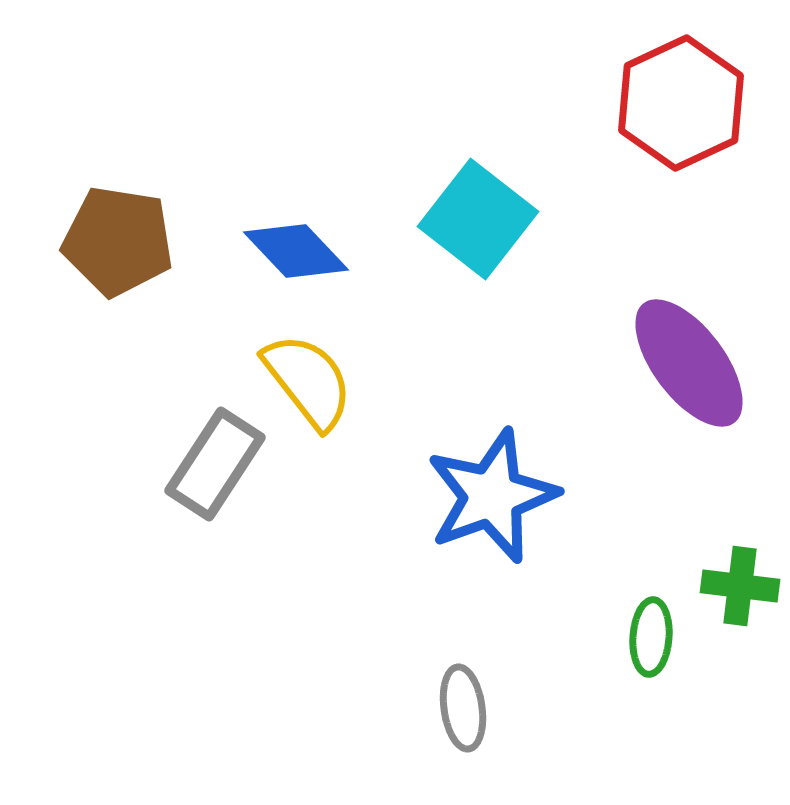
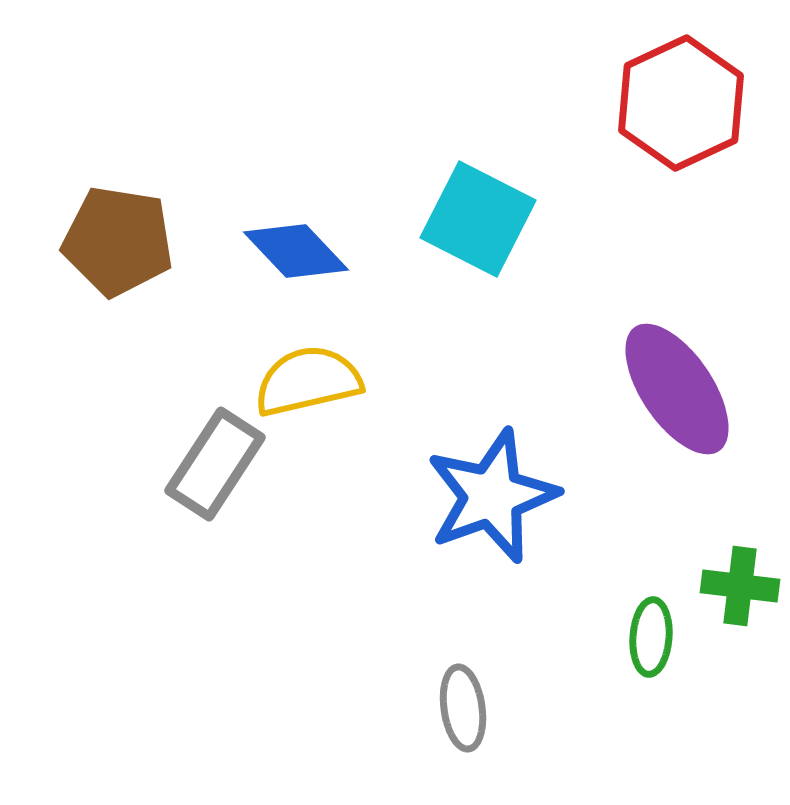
cyan square: rotated 11 degrees counterclockwise
purple ellipse: moved 12 px left, 26 px down; rotated 3 degrees clockwise
yellow semicircle: rotated 65 degrees counterclockwise
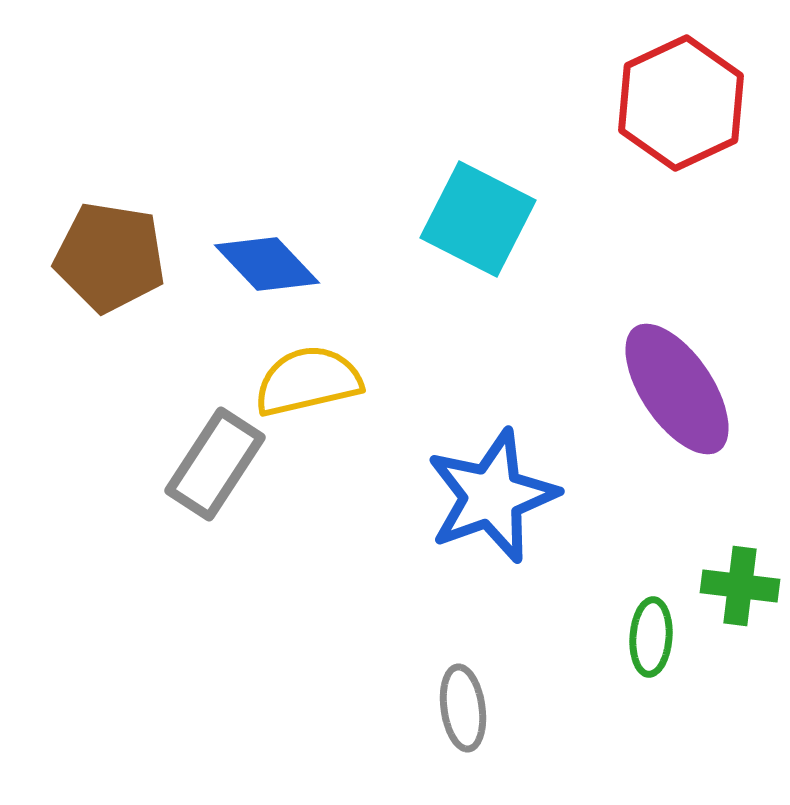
brown pentagon: moved 8 px left, 16 px down
blue diamond: moved 29 px left, 13 px down
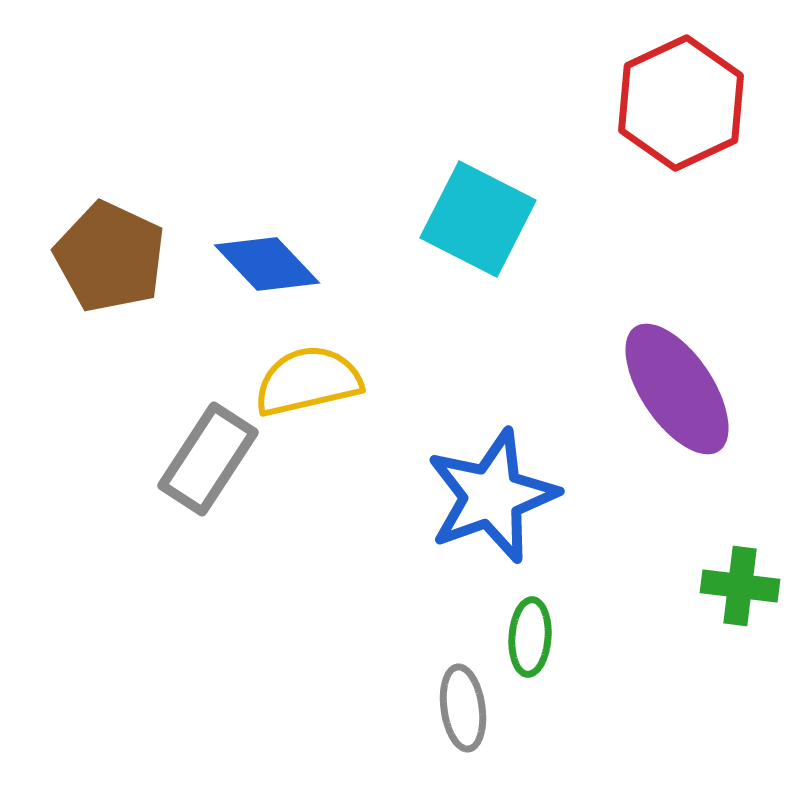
brown pentagon: rotated 16 degrees clockwise
gray rectangle: moved 7 px left, 5 px up
green ellipse: moved 121 px left
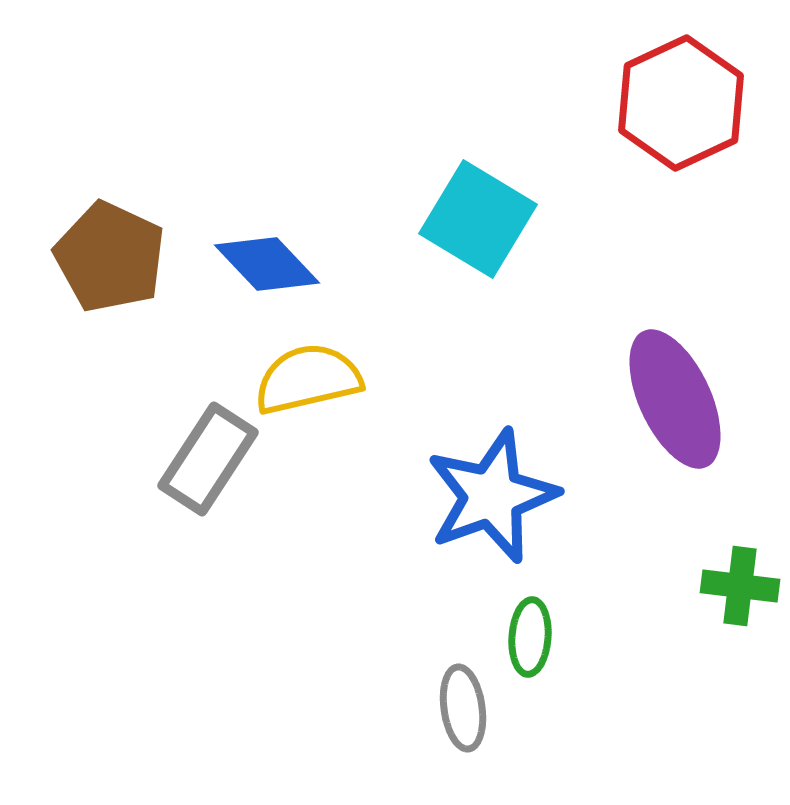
cyan square: rotated 4 degrees clockwise
yellow semicircle: moved 2 px up
purple ellipse: moved 2 px left, 10 px down; rotated 9 degrees clockwise
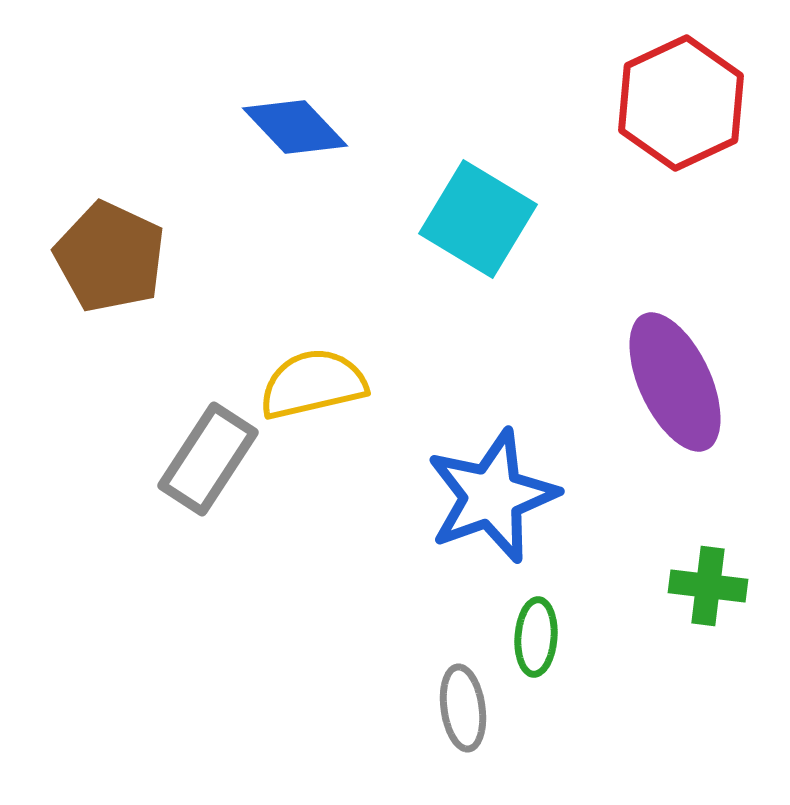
blue diamond: moved 28 px right, 137 px up
yellow semicircle: moved 5 px right, 5 px down
purple ellipse: moved 17 px up
green cross: moved 32 px left
green ellipse: moved 6 px right
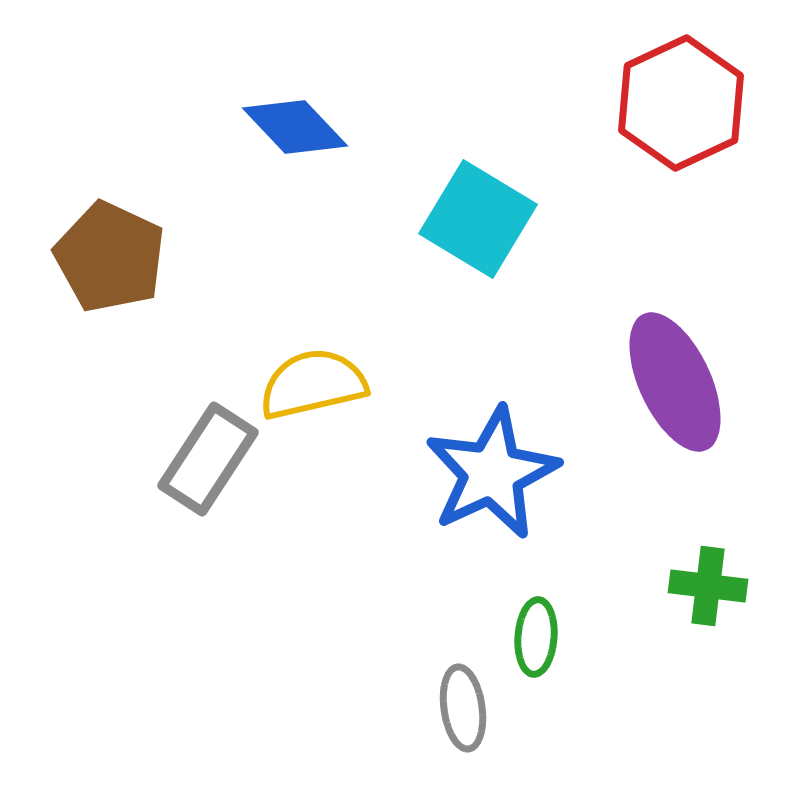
blue star: moved 23 px up; rotated 5 degrees counterclockwise
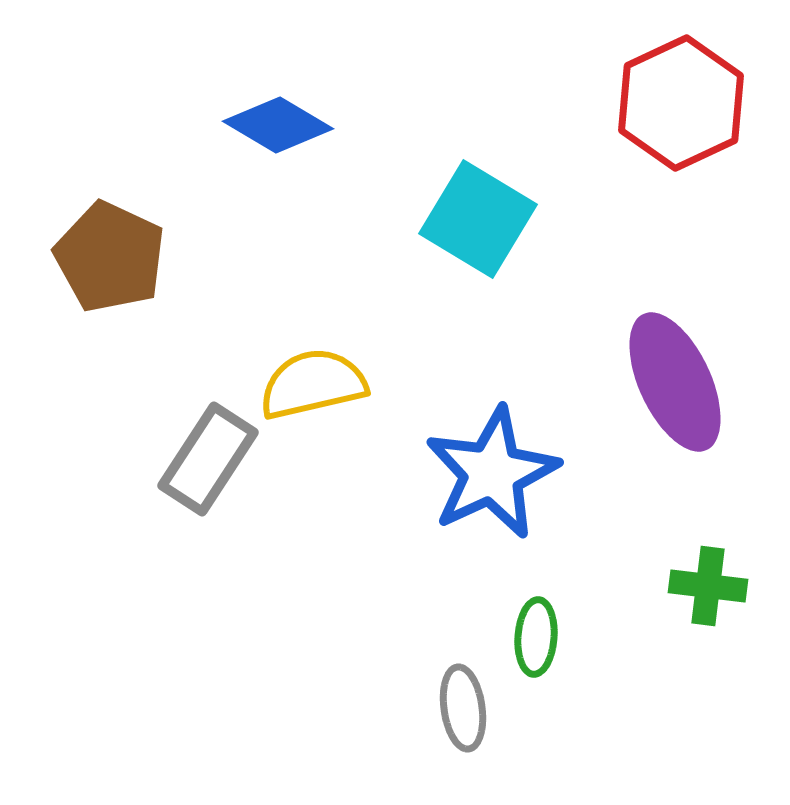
blue diamond: moved 17 px left, 2 px up; rotated 16 degrees counterclockwise
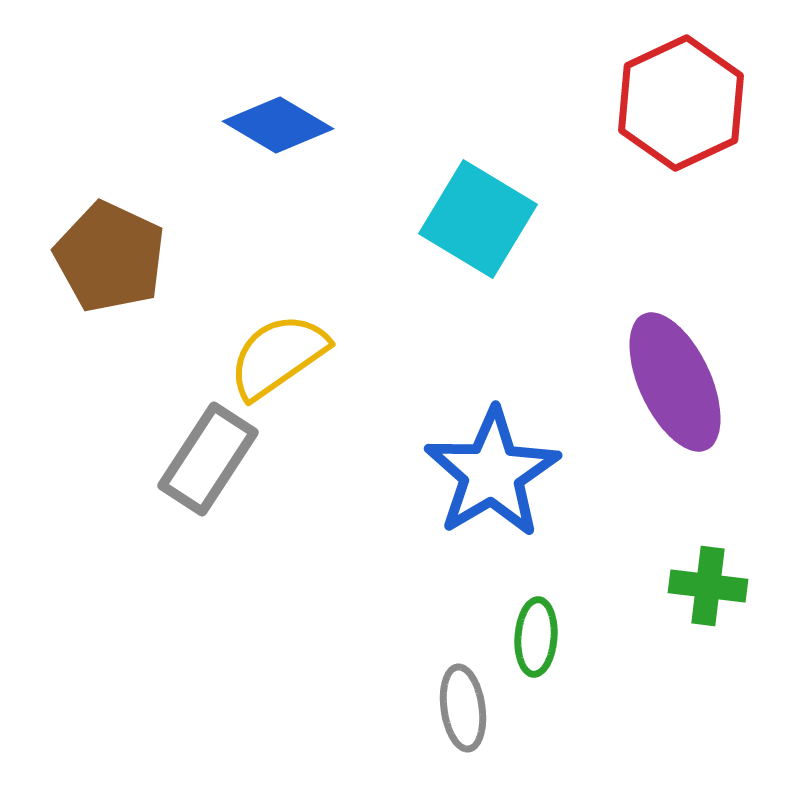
yellow semicircle: moved 35 px left, 28 px up; rotated 22 degrees counterclockwise
blue star: rotated 6 degrees counterclockwise
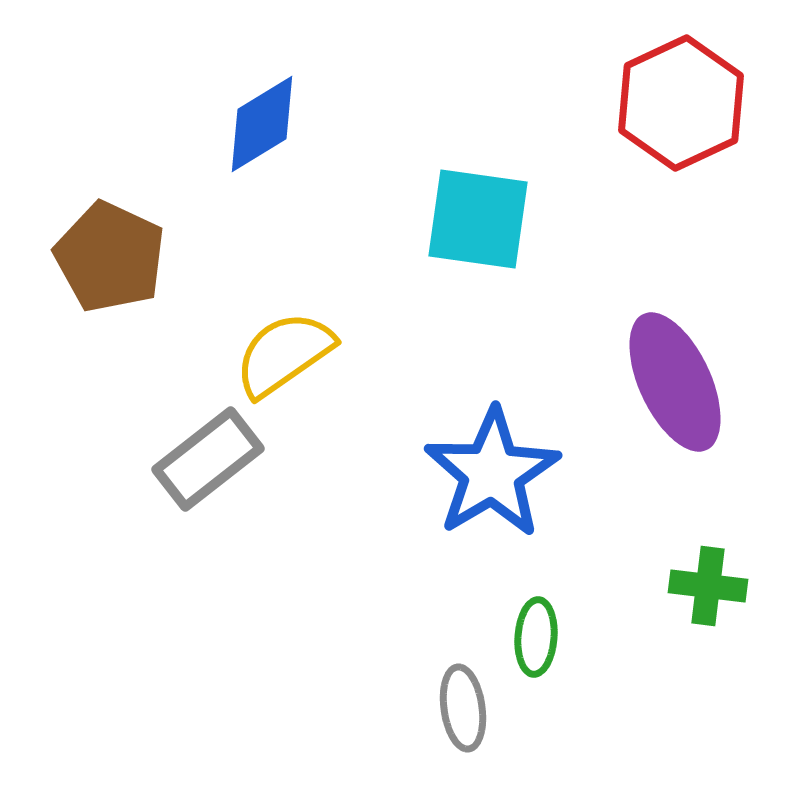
blue diamond: moved 16 px left, 1 px up; rotated 62 degrees counterclockwise
cyan square: rotated 23 degrees counterclockwise
yellow semicircle: moved 6 px right, 2 px up
gray rectangle: rotated 19 degrees clockwise
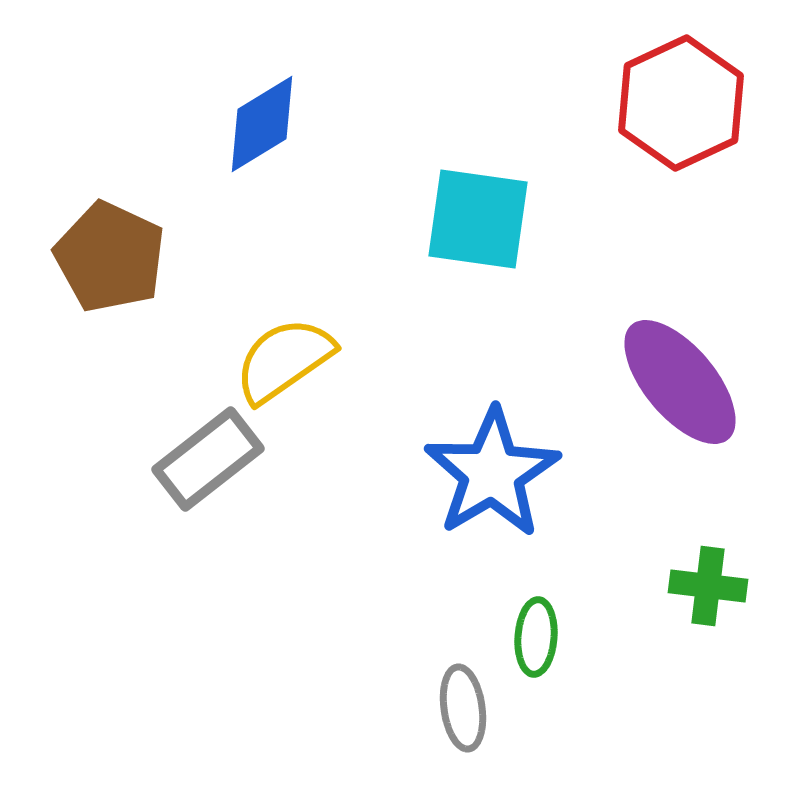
yellow semicircle: moved 6 px down
purple ellipse: moved 5 px right; rotated 15 degrees counterclockwise
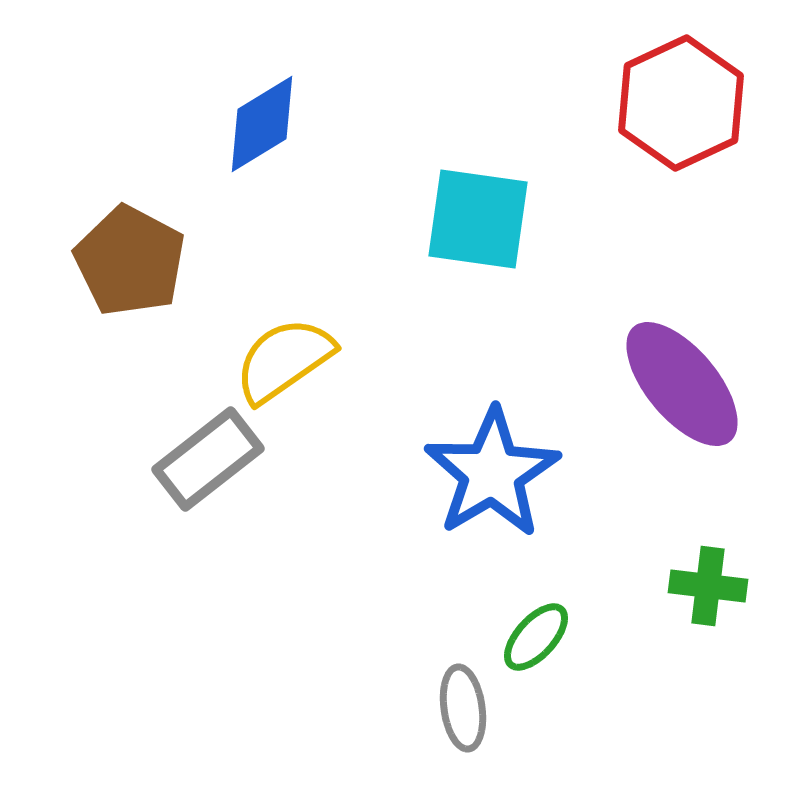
brown pentagon: moved 20 px right, 4 px down; rotated 3 degrees clockwise
purple ellipse: moved 2 px right, 2 px down
green ellipse: rotated 38 degrees clockwise
